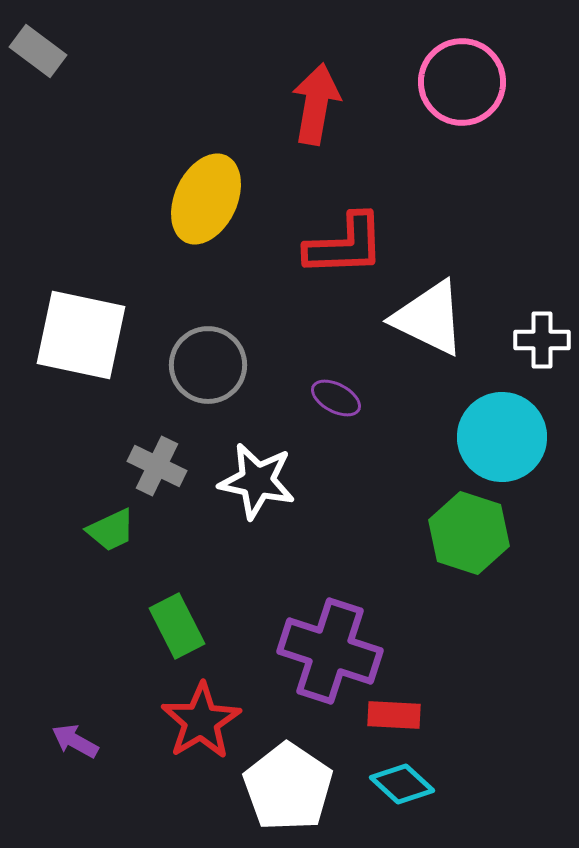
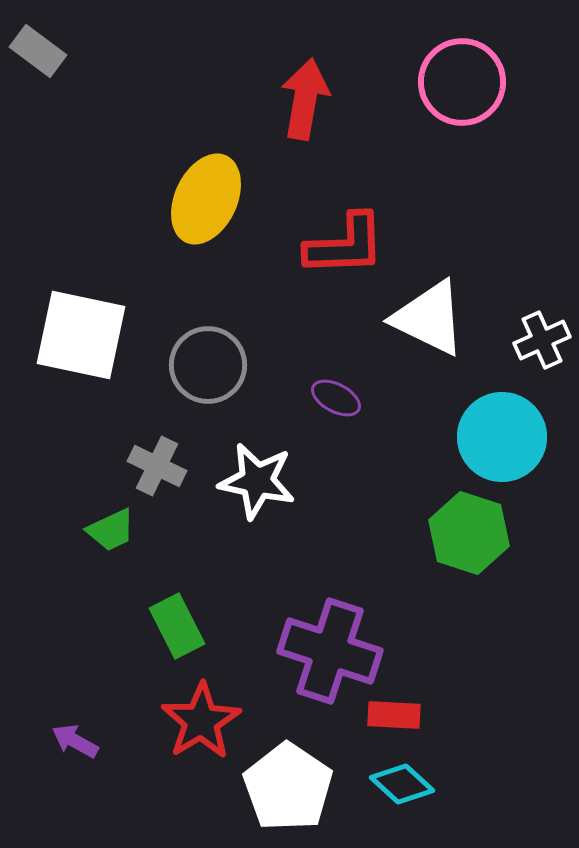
red arrow: moved 11 px left, 5 px up
white cross: rotated 24 degrees counterclockwise
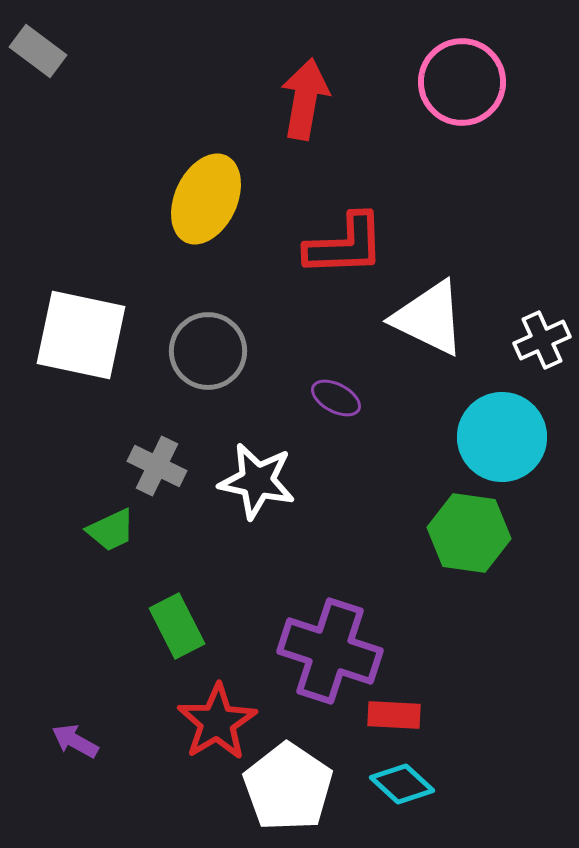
gray circle: moved 14 px up
green hexagon: rotated 10 degrees counterclockwise
red star: moved 16 px right, 1 px down
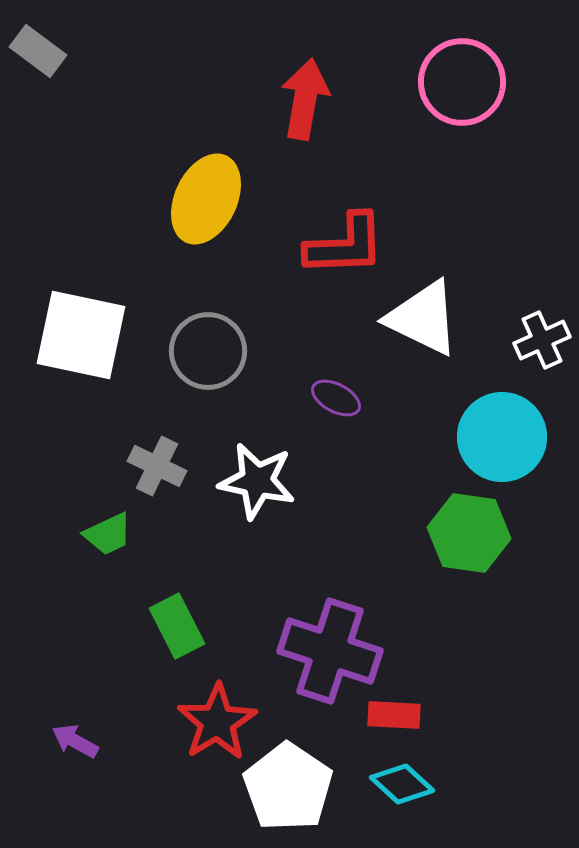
white triangle: moved 6 px left
green trapezoid: moved 3 px left, 4 px down
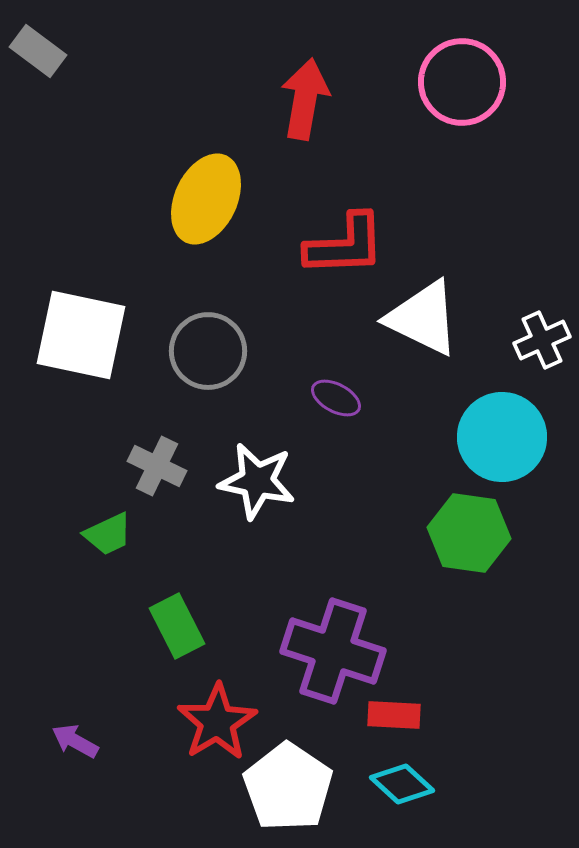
purple cross: moved 3 px right
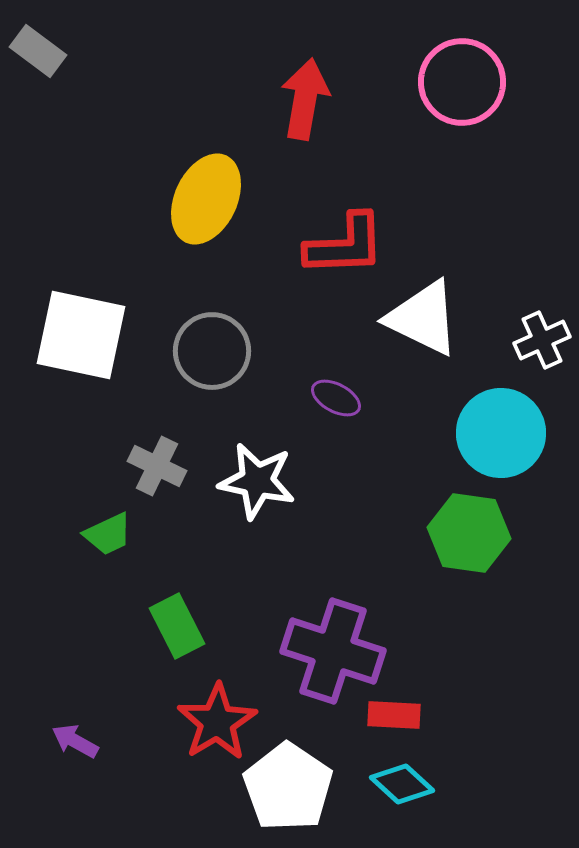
gray circle: moved 4 px right
cyan circle: moved 1 px left, 4 px up
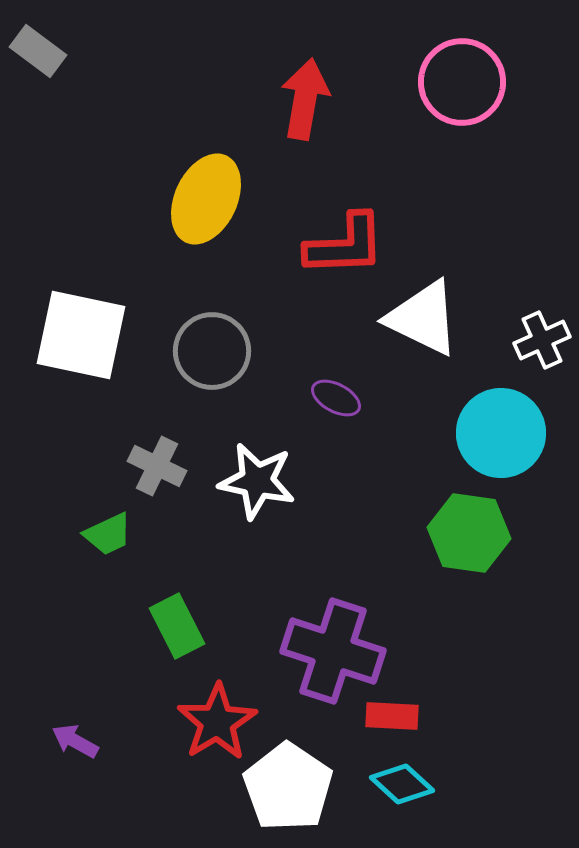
red rectangle: moved 2 px left, 1 px down
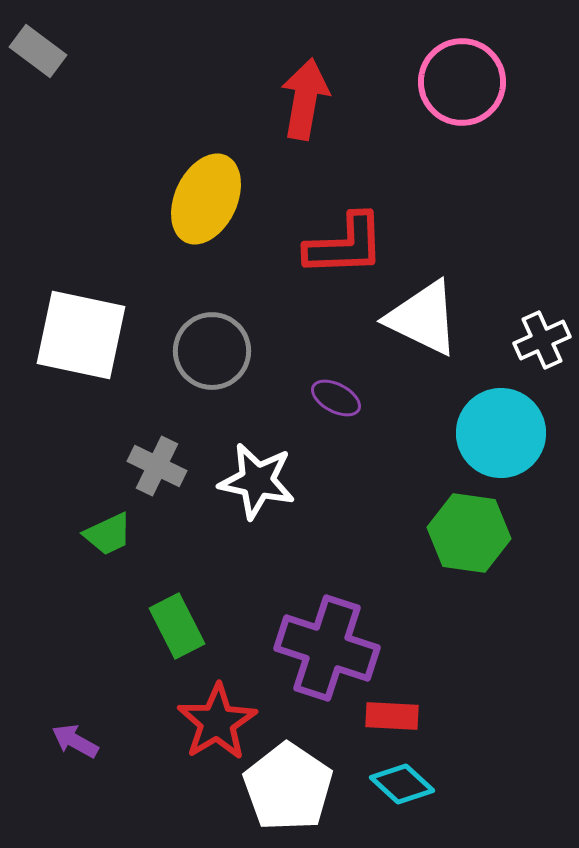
purple cross: moved 6 px left, 3 px up
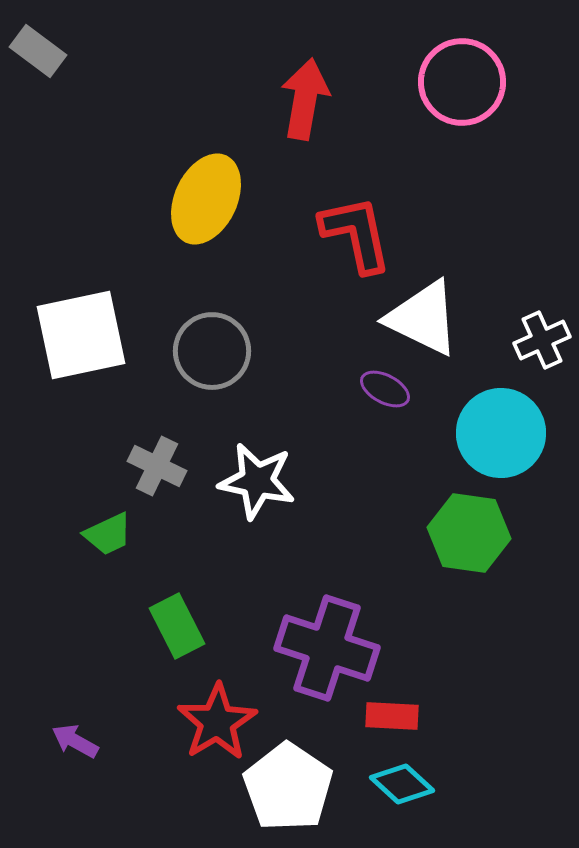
red L-shape: moved 11 px right, 11 px up; rotated 100 degrees counterclockwise
white square: rotated 24 degrees counterclockwise
purple ellipse: moved 49 px right, 9 px up
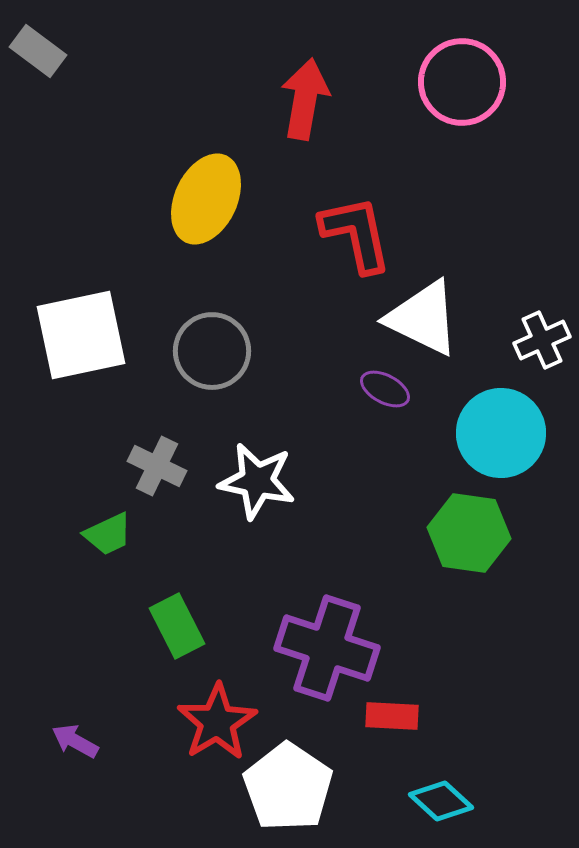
cyan diamond: moved 39 px right, 17 px down
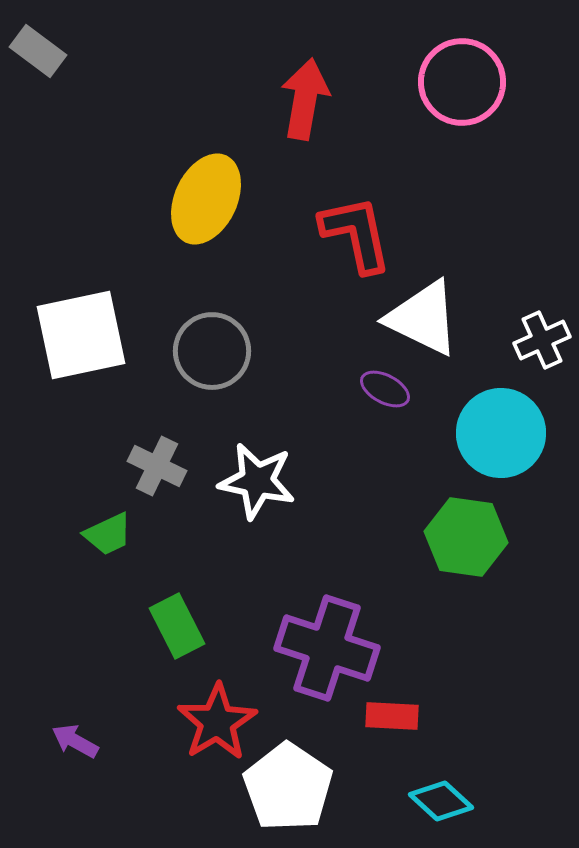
green hexagon: moved 3 px left, 4 px down
